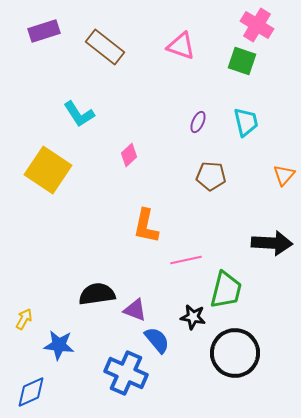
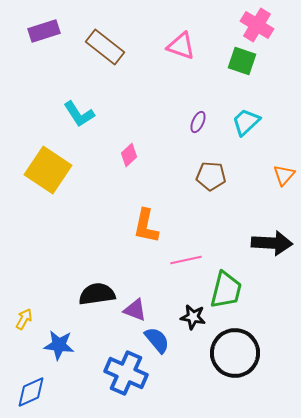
cyan trapezoid: rotated 120 degrees counterclockwise
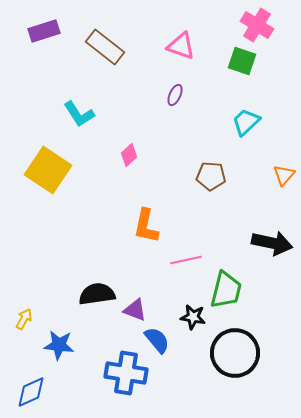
purple ellipse: moved 23 px left, 27 px up
black arrow: rotated 9 degrees clockwise
blue cross: rotated 15 degrees counterclockwise
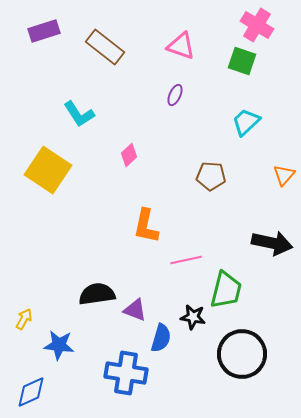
blue semicircle: moved 4 px right, 2 px up; rotated 56 degrees clockwise
black circle: moved 7 px right, 1 px down
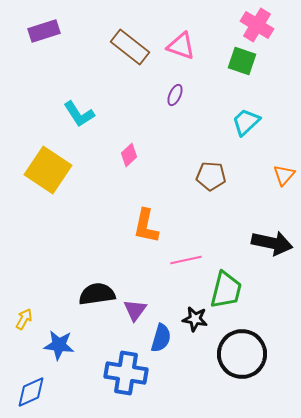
brown rectangle: moved 25 px right
purple triangle: rotated 45 degrees clockwise
black star: moved 2 px right, 2 px down
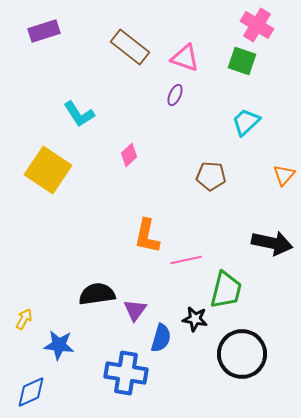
pink triangle: moved 4 px right, 12 px down
orange L-shape: moved 1 px right, 10 px down
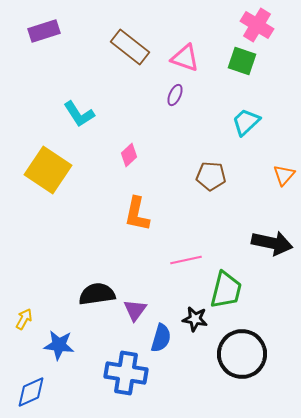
orange L-shape: moved 10 px left, 22 px up
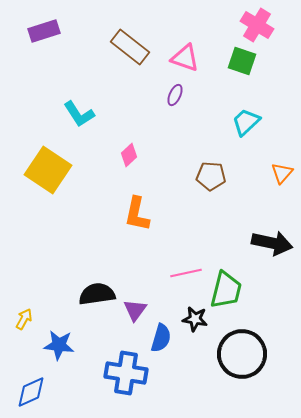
orange triangle: moved 2 px left, 2 px up
pink line: moved 13 px down
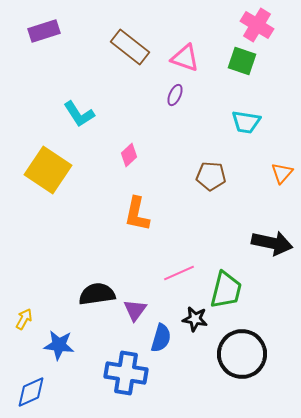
cyan trapezoid: rotated 128 degrees counterclockwise
pink line: moved 7 px left; rotated 12 degrees counterclockwise
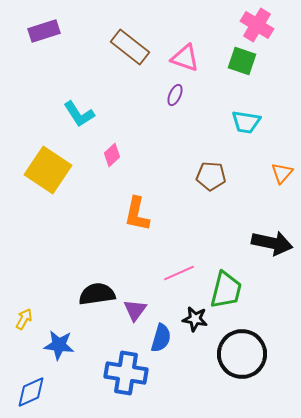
pink diamond: moved 17 px left
